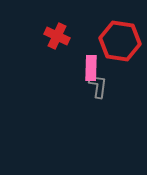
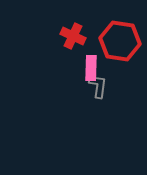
red cross: moved 16 px right
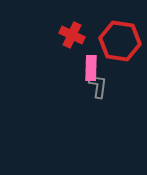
red cross: moved 1 px left, 1 px up
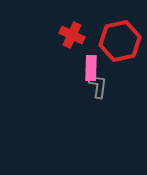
red hexagon: rotated 21 degrees counterclockwise
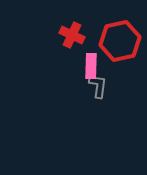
pink rectangle: moved 2 px up
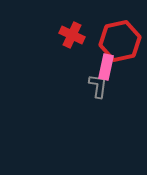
pink rectangle: moved 15 px right, 1 px down; rotated 10 degrees clockwise
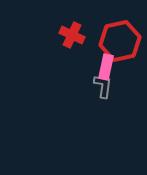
gray L-shape: moved 5 px right
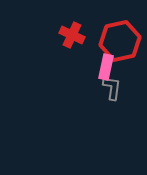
gray L-shape: moved 9 px right, 2 px down
